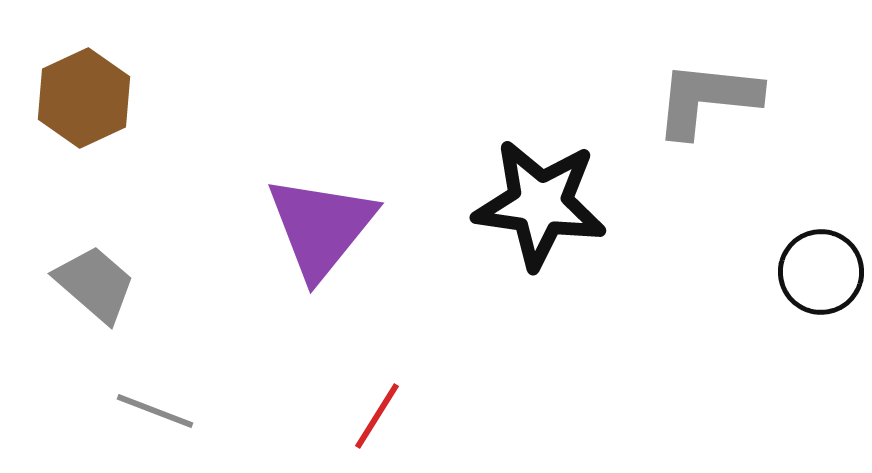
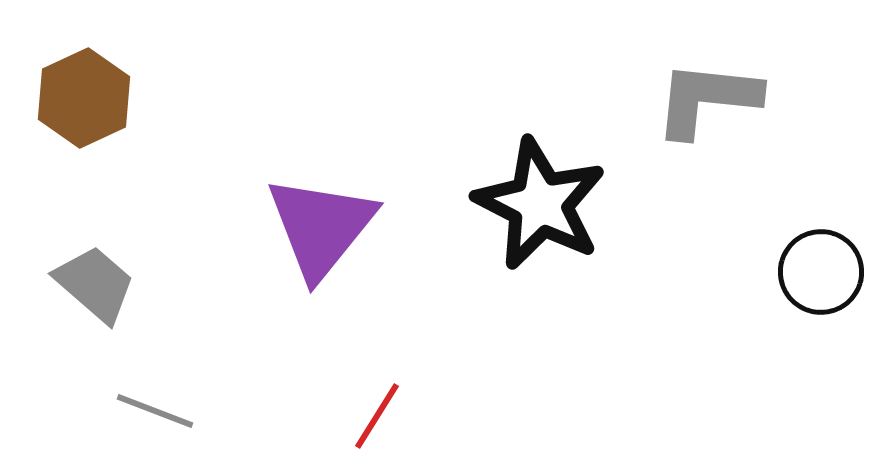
black star: rotated 19 degrees clockwise
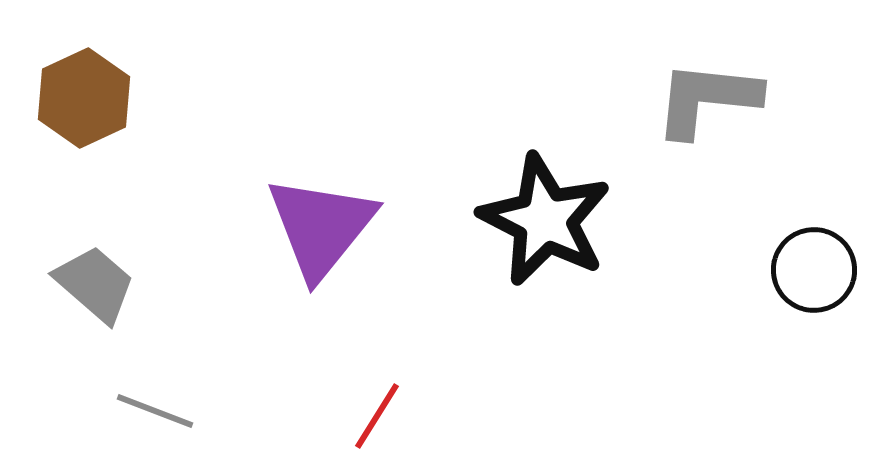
black star: moved 5 px right, 16 px down
black circle: moved 7 px left, 2 px up
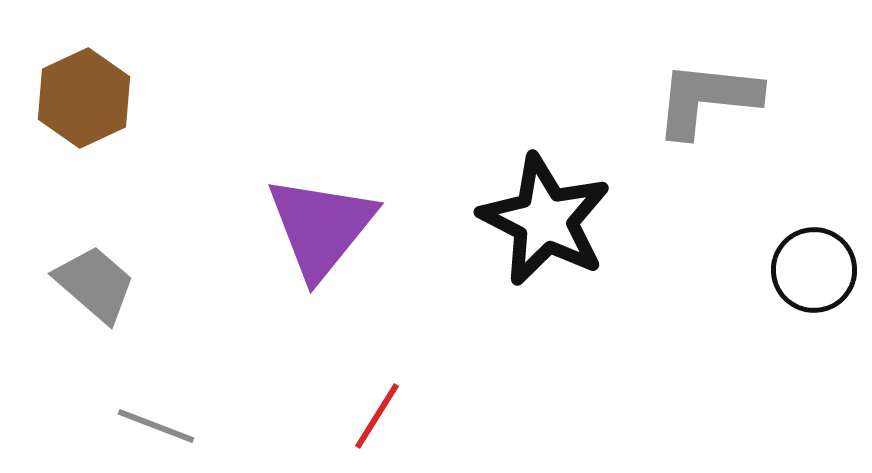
gray line: moved 1 px right, 15 px down
